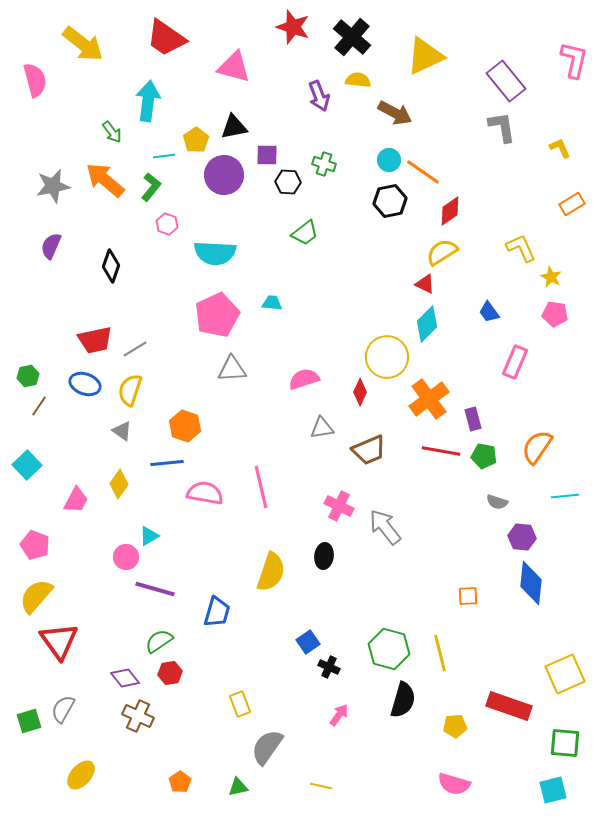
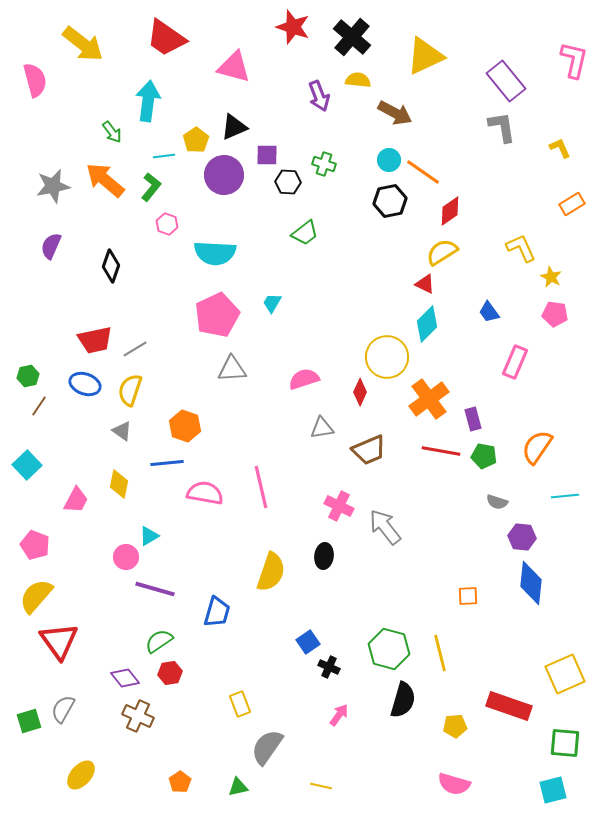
black triangle at (234, 127): rotated 12 degrees counterclockwise
cyan trapezoid at (272, 303): rotated 65 degrees counterclockwise
yellow diamond at (119, 484): rotated 24 degrees counterclockwise
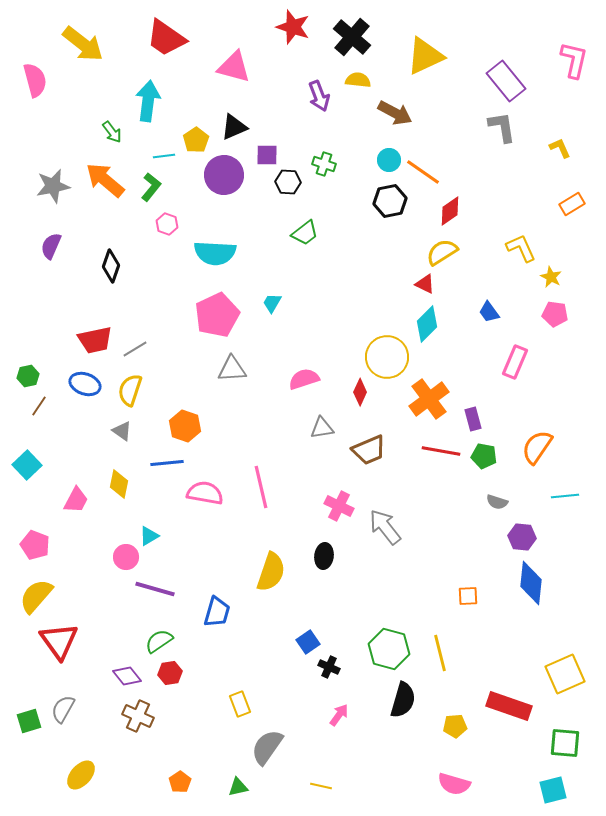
purple diamond at (125, 678): moved 2 px right, 2 px up
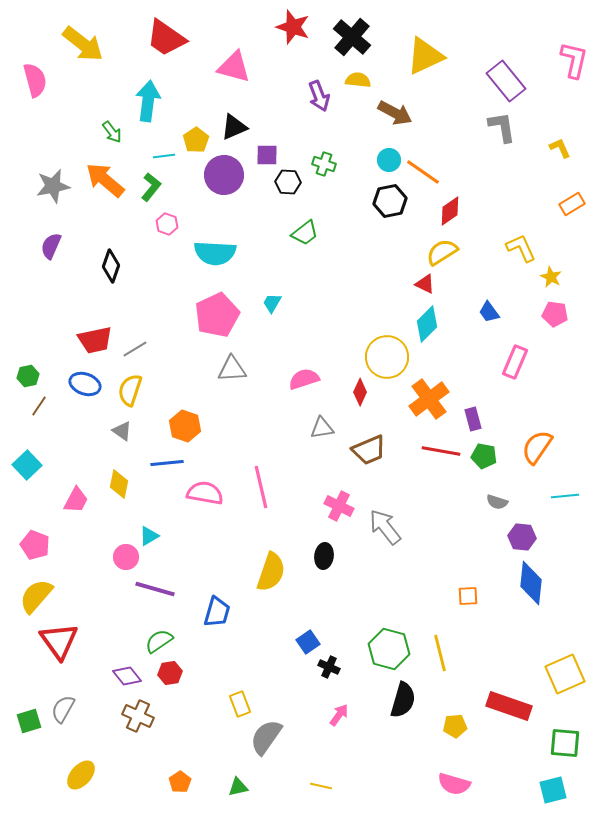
gray semicircle at (267, 747): moved 1 px left, 10 px up
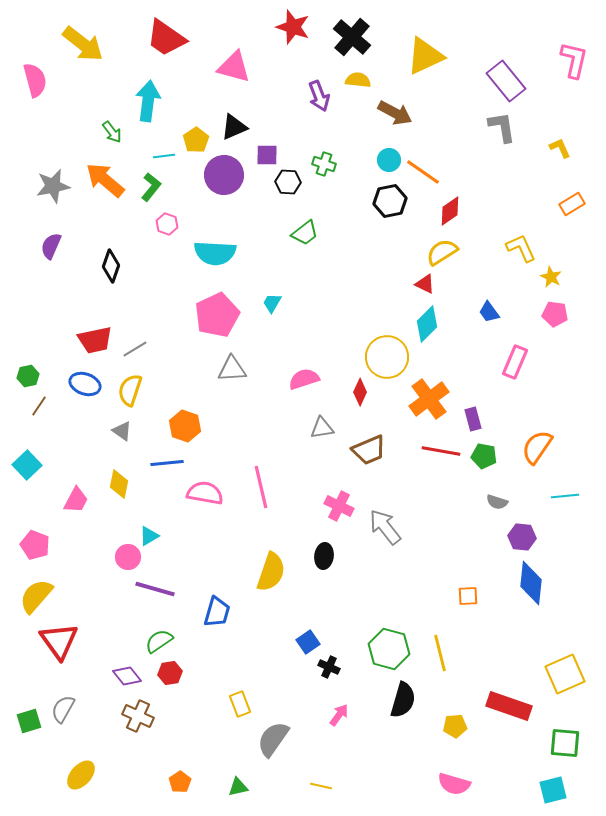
pink circle at (126, 557): moved 2 px right
gray semicircle at (266, 737): moved 7 px right, 2 px down
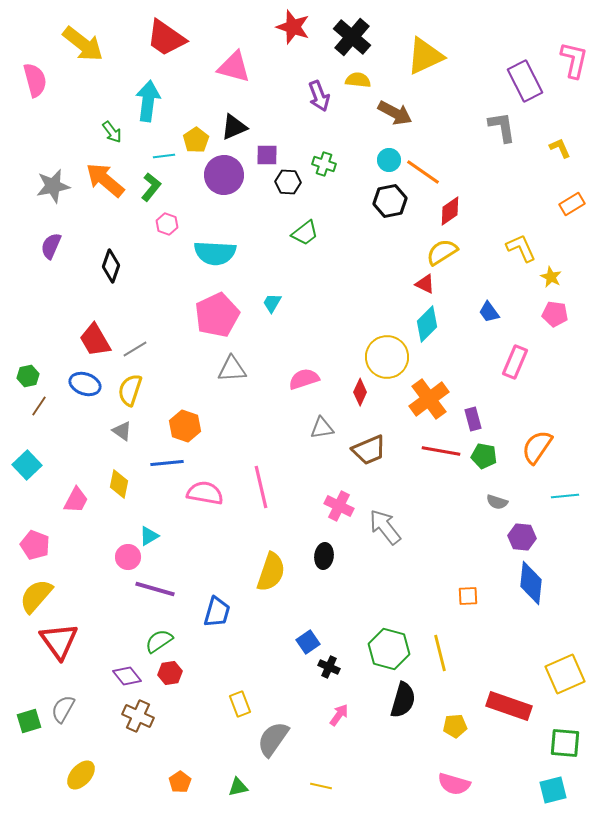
purple rectangle at (506, 81): moved 19 px right; rotated 12 degrees clockwise
red trapezoid at (95, 340): rotated 72 degrees clockwise
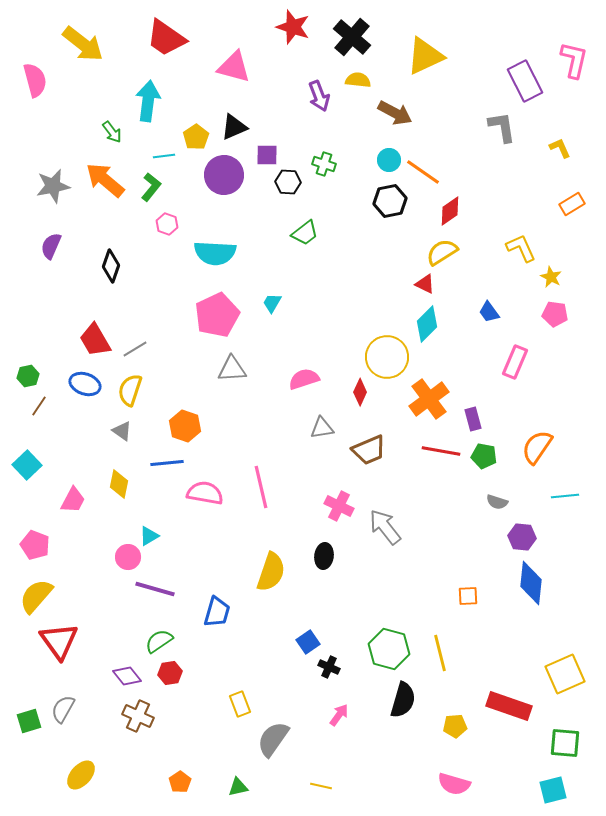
yellow pentagon at (196, 140): moved 3 px up
pink trapezoid at (76, 500): moved 3 px left
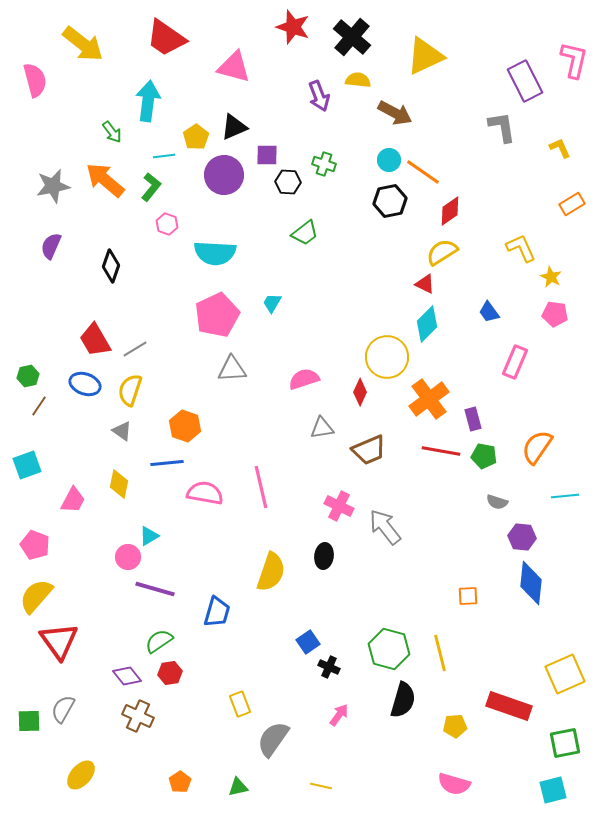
cyan square at (27, 465): rotated 24 degrees clockwise
green square at (29, 721): rotated 15 degrees clockwise
green square at (565, 743): rotated 16 degrees counterclockwise
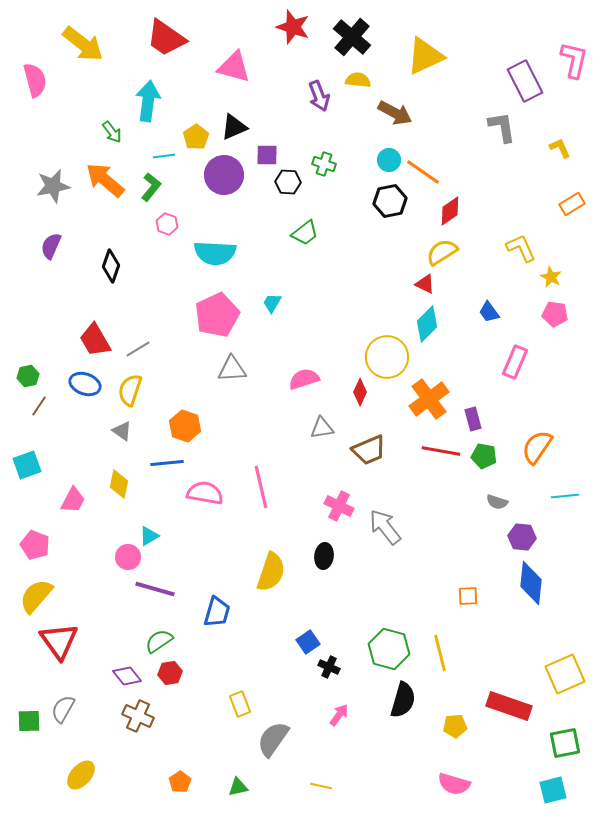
gray line at (135, 349): moved 3 px right
